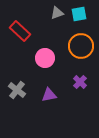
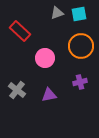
purple cross: rotated 32 degrees clockwise
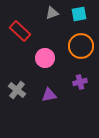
gray triangle: moved 5 px left
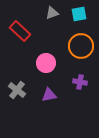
pink circle: moved 1 px right, 5 px down
purple cross: rotated 24 degrees clockwise
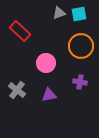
gray triangle: moved 7 px right
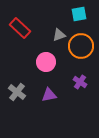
gray triangle: moved 22 px down
red rectangle: moved 3 px up
pink circle: moved 1 px up
purple cross: rotated 24 degrees clockwise
gray cross: moved 2 px down
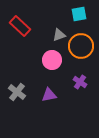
red rectangle: moved 2 px up
pink circle: moved 6 px right, 2 px up
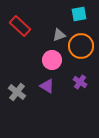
purple triangle: moved 2 px left, 9 px up; rotated 42 degrees clockwise
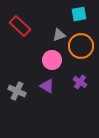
gray cross: moved 1 px up; rotated 12 degrees counterclockwise
